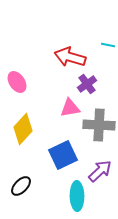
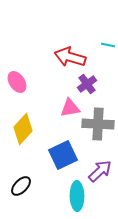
gray cross: moved 1 px left, 1 px up
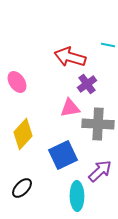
yellow diamond: moved 5 px down
black ellipse: moved 1 px right, 2 px down
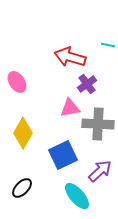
yellow diamond: moved 1 px up; rotated 12 degrees counterclockwise
cyan ellipse: rotated 40 degrees counterclockwise
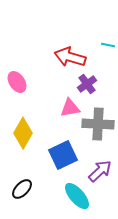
black ellipse: moved 1 px down
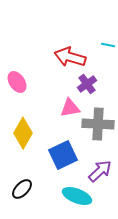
cyan ellipse: rotated 28 degrees counterclockwise
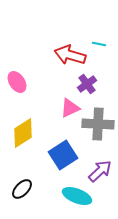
cyan line: moved 9 px left, 1 px up
red arrow: moved 2 px up
pink triangle: rotated 15 degrees counterclockwise
yellow diamond: rotated 28 degrees clockwise
blue square: rotated 8 degrees counterclockwise
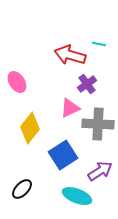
yellow diamond: moved 7 px right, 5 px up; rotated 20 degrees counterclockwise
purple arrow: rotated 10 degrees clockwise
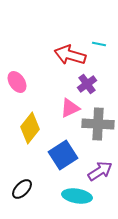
cyan ellipse: rotated 12 degrees counterclockwise
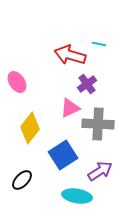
black ellipse: moved 9 px up
